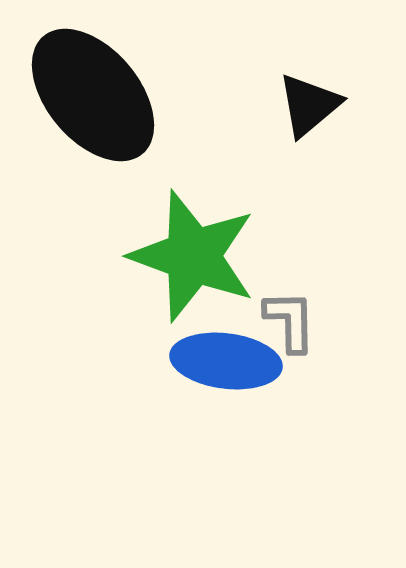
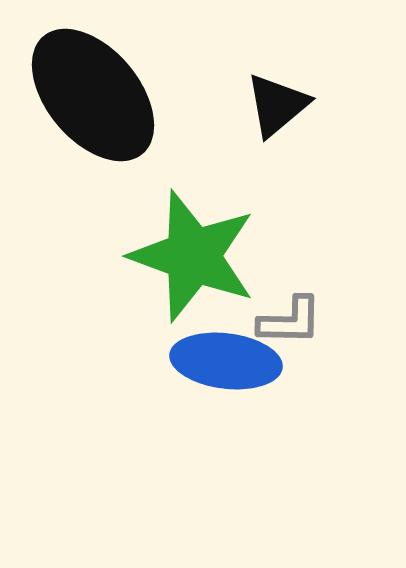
black triangle: moved 32 px left
gray L-shape: rotated 92 degrees clockwise
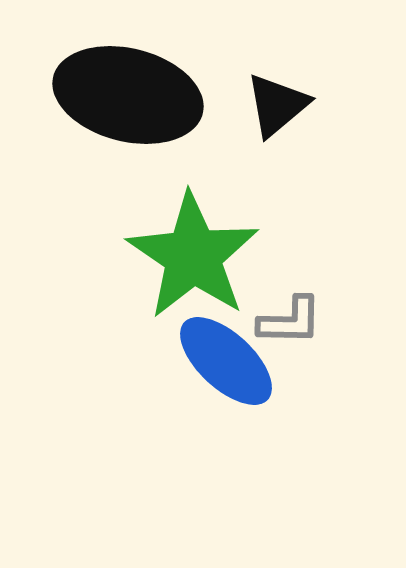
black ellipse: moved 35 px right; rotated 36 degrees counterclockwise
green star: rotated 14 degrees clockwise
blue ellipse: rotated 36 degrees clockwise
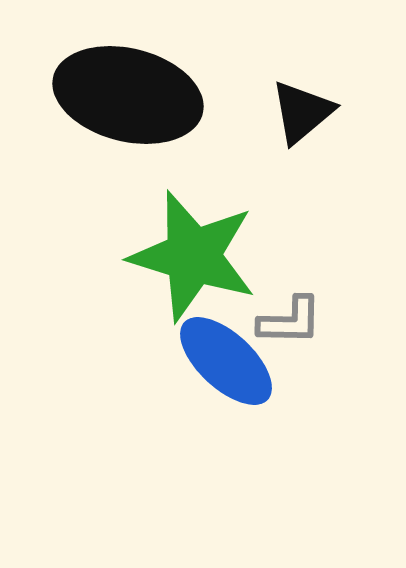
black triangle: moved 25 px right, 7 px down
green star: rotated 17 degrees counterclockwise
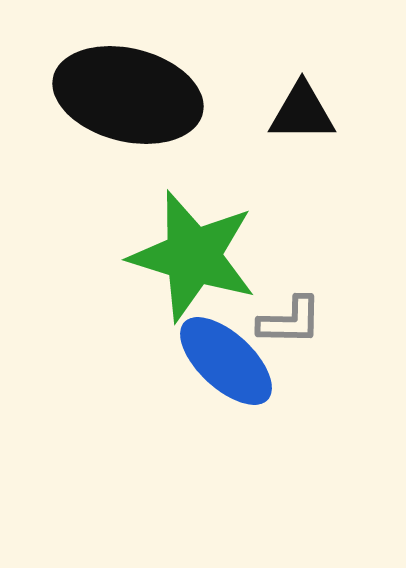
black triangle: rotated 40 degrees clockwise
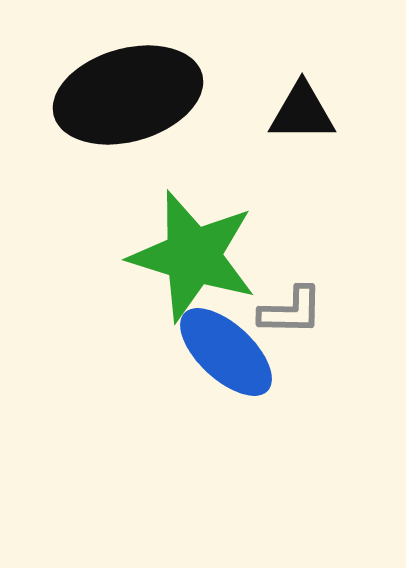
black ellipse: rotated 30 degrees counterclockwise
gray L-shape: moved 1 px right, 10 px up
blue ellipse: moved 9 px up
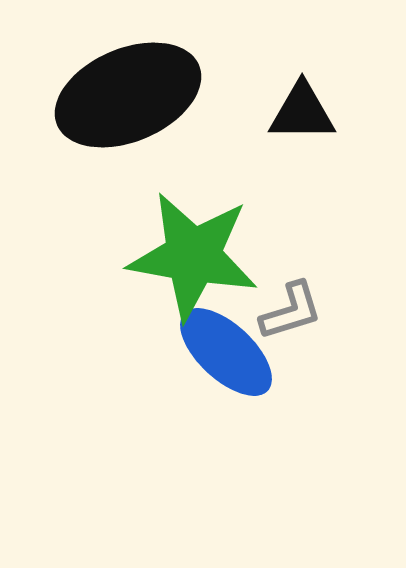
black ellipse: rotated 7 degrees counterclockwise
green star: rotated 7 degrees counterclockwise
gray L-shape: rotated 18 degrees counterclockwise
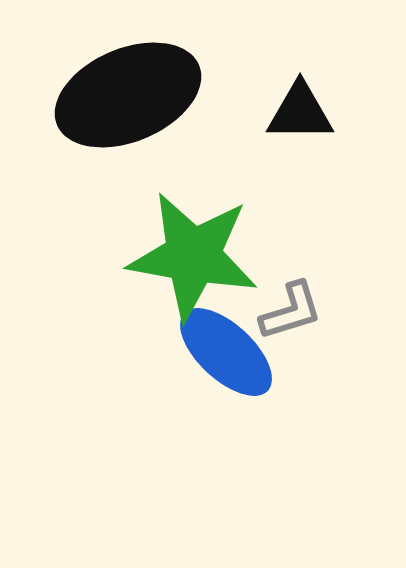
black triangle: moved 2 px left
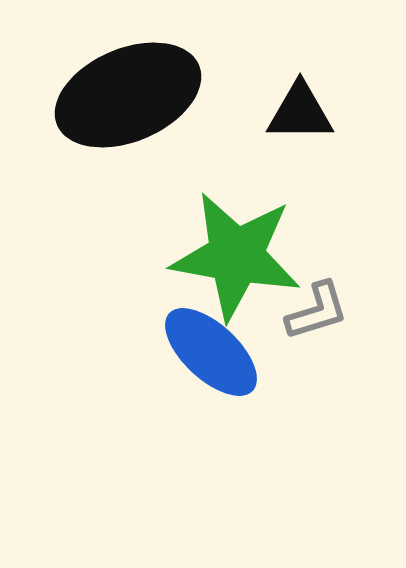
green star: moved 43 px right
gray L-shape: moved 26 px right
blue ellipse: moved 15 px left
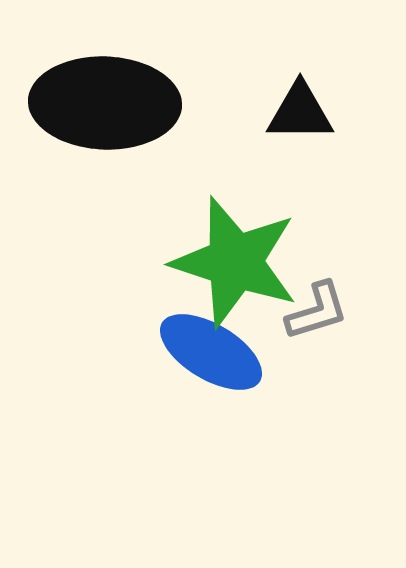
black ellipse: moved 23 px left, 8 px down; rotated 25 degrees clockwise
green star: moved 1 px left, 6 px down; rotated 8 degrees clockwise
blue ellipse: rotated 12 degrees counterclockwise
